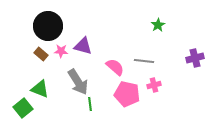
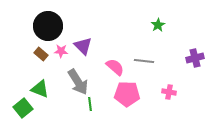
purple triangle: rotated 30 degrees clockwise
pink cross: moved 15 px right, 7 px down; rotated 24 degrees clockwise
pink pentagon: rotated 10 degrees counterclockwise
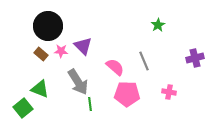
gray line: rotated 60 degrees clockwise
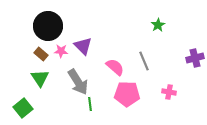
green triangle: moved 11 px up; rotated 36 degrees clockwise
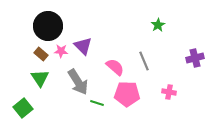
green line: moved 7 px right, 1 px up; rotated 64 degrees counterclockwise
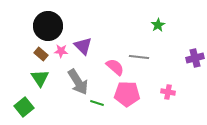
gray line: moved 5 px left, 4 px up; rotated 60 degrees counterclockwise
pink cross: moved 1 px left
green square: moved 1 px right, 1 px up
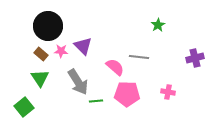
green line: moved 1 px left, 2 px up; rotated 24 degrees counterclockwise
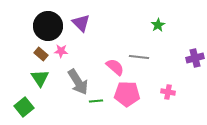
purple triangle: moved 2 px left, 23 px up
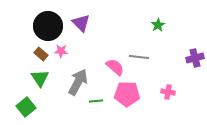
gray arrow: rotated 120 degrees counterclockwise
green square: moved 2 px right
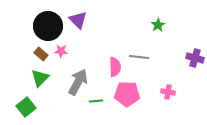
purple triangle: moved 3 px left, 3 px up
purple cross: rotated 30 degrees clockwise
pink semicircle: rotated 48 degrees clockwise
green triangle: rotated 18 degrees clockwise
